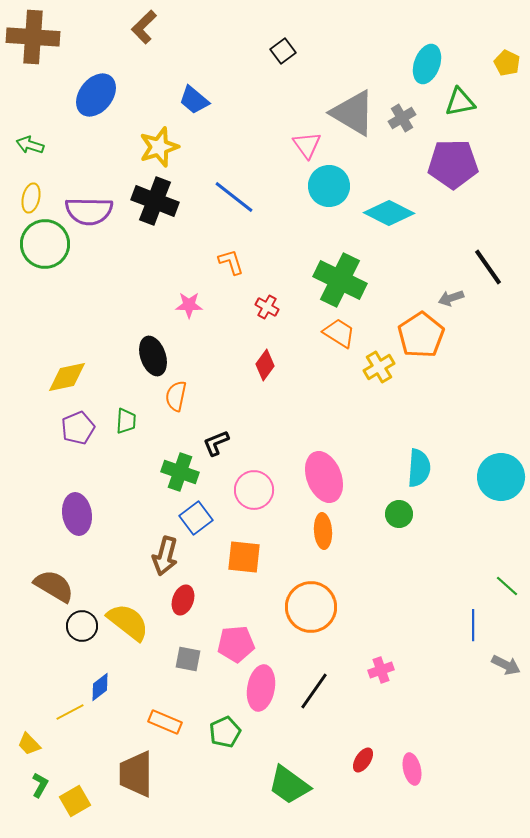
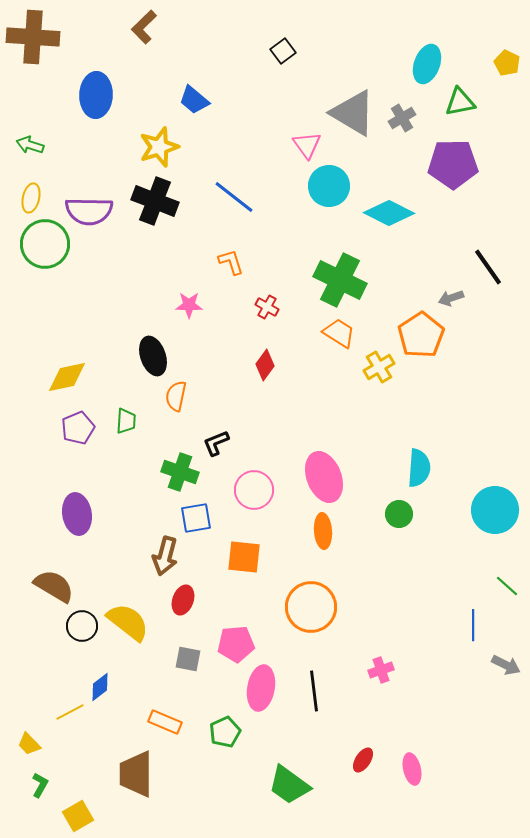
blue ellipse at (96, 95): rotated 36 degrees counterclockwise
cyan circle at (501, 477): moved 6 px left, 33 px down
blue square at (196, 518): rotated 28 degrees clockwise
black line at (314, 691): rotated 42 degrees counterclockwise
yellow square at (75, 801): moved 3 px right, 15 px down
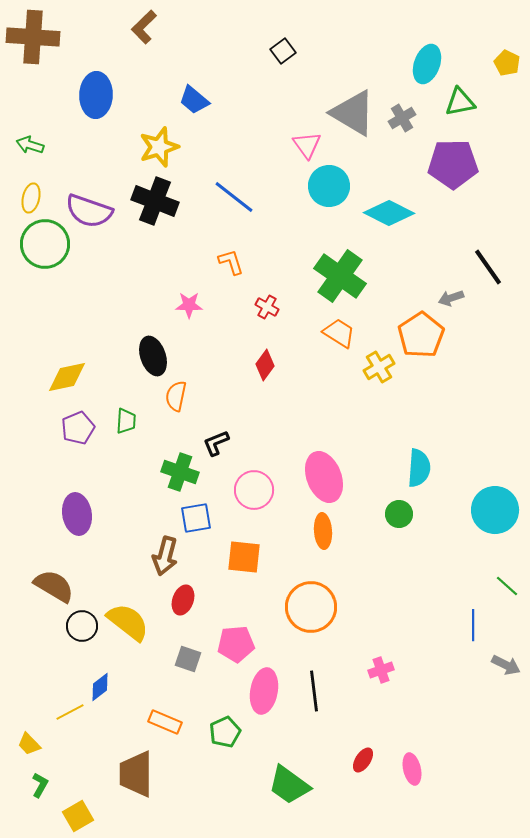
purple semicircle at (89, 211): rotated 18 degrees clockwise
green cross at (340, 280): moved 4 px up; rotated 9 degrees clockwise
gray square at (188, 659): rotated 8 degrees clockwise
pink ellipse at (261, 688): moved 3 px right, 3 px down
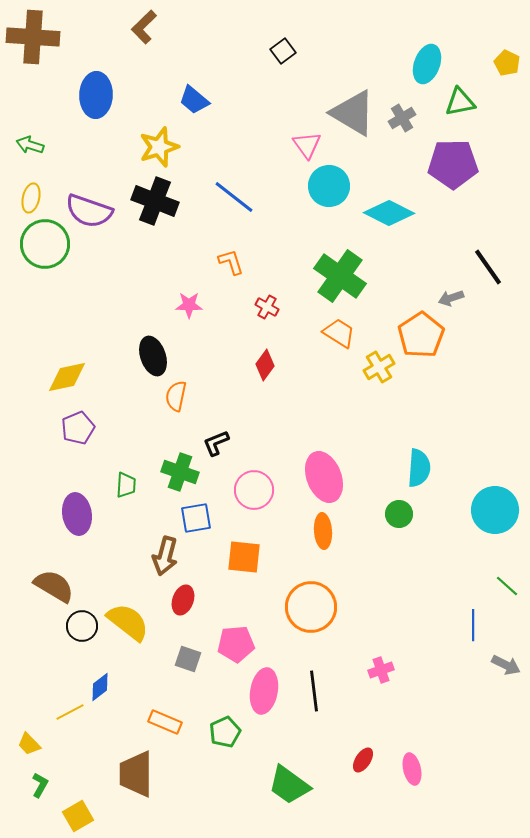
green trapezoid at (126, 421): moved 64 px down
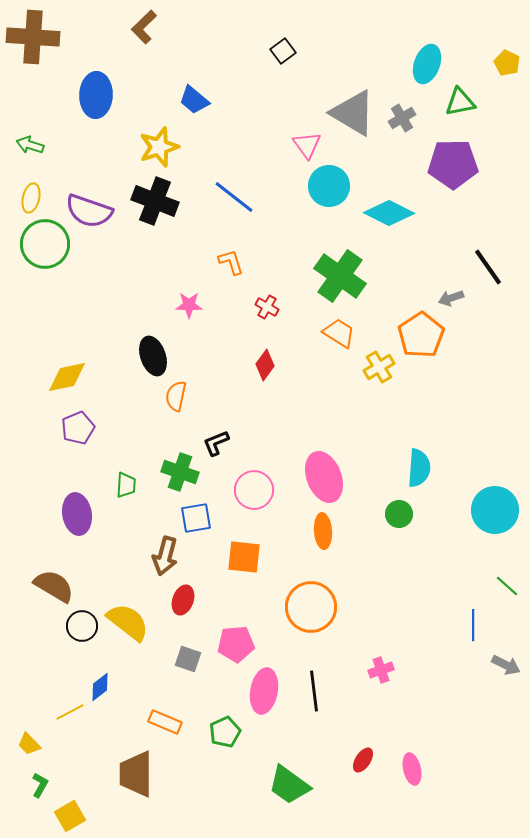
yellow square at (78, 816): moved 8 px left
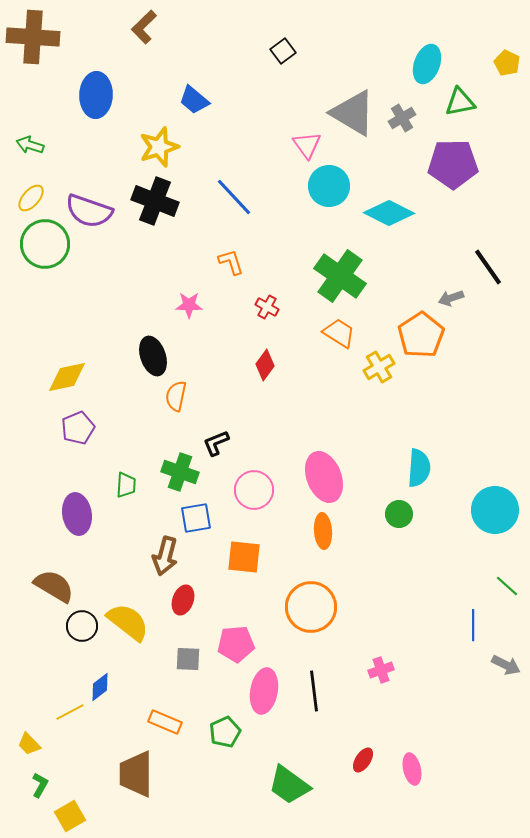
blue line at (234, 197): rotated 9 degrees clockwise
yellow ellipse at (31, 198): rotated 28 degrees clockwise
gray square at (188, 659): rotated 16 degrees counterclockwise
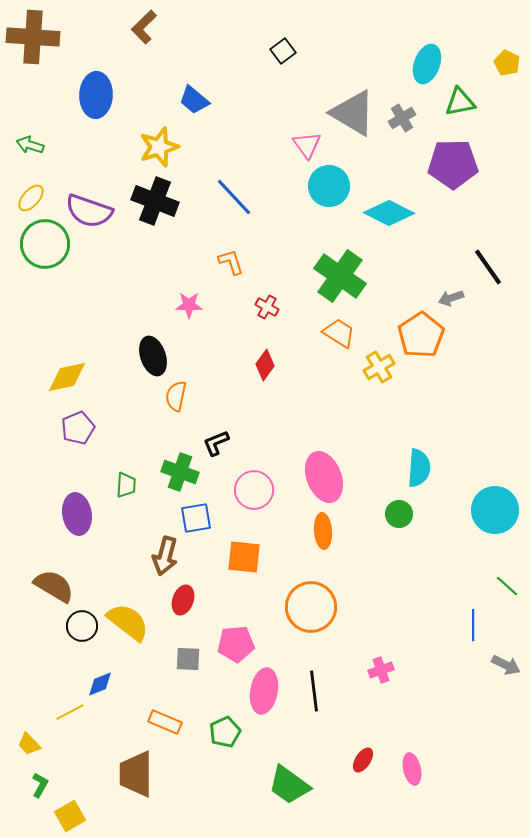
blue diamond at (100, 687): moved 3 px up; rotated 16 degrees clockwise
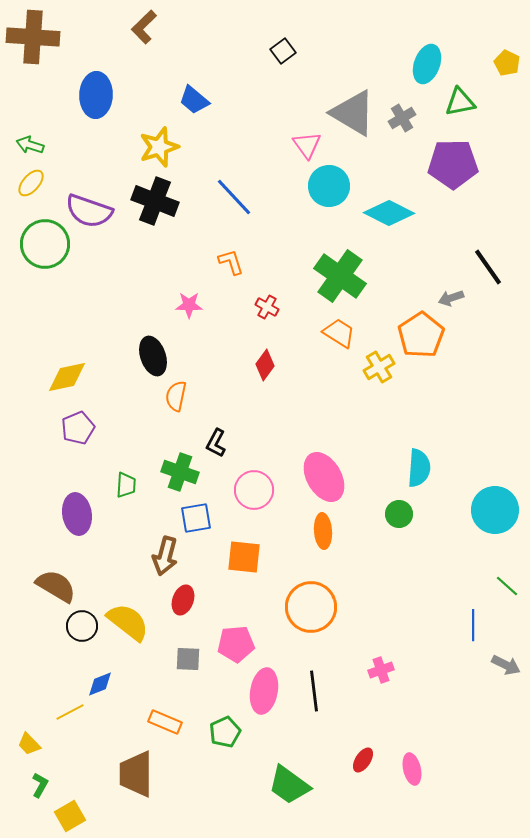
yellow ellipse at (31, 198): moved 15 px up
black L-shape at (216, 443): rotated 40 degrees counterclockwise
pink ellipse at (324, 477): rotated 9 degrees counterclockwise
brown semicircle at (54, 586): moved 2 px right
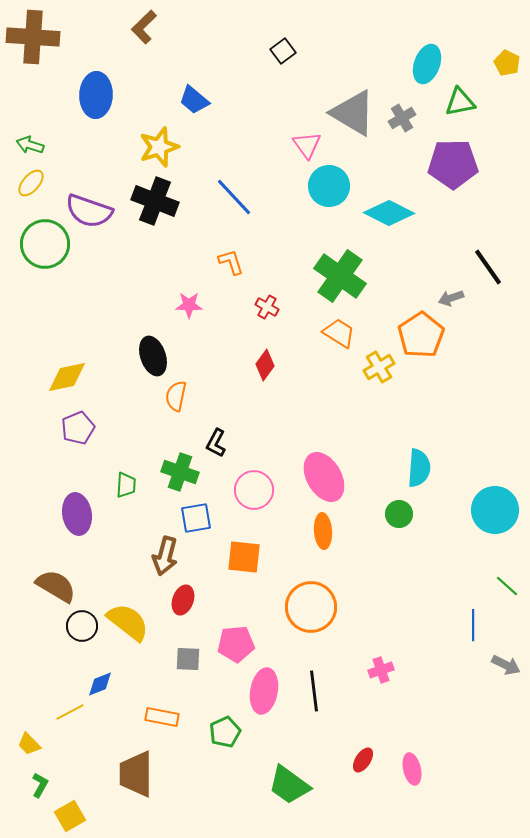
orange rectangle at (165, 722): moved 3 px left, 5 px up; rotated 12 degrees counterclockwise
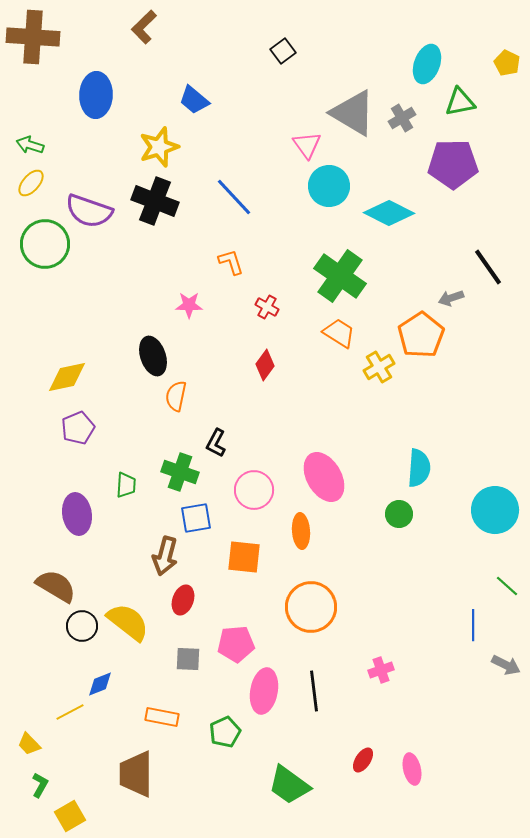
orange ellipse at (323, 531): moved 22 px left
